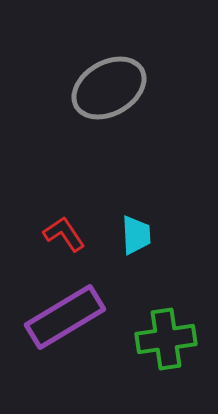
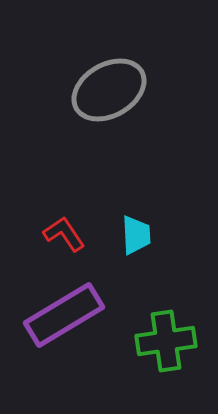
gray ellipse: moved 2 px down
purple rectangle: moved 1 px left, 2 px up
green cross: moved 2 px down
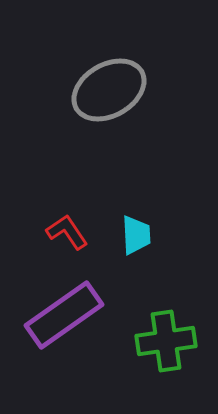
red L-shape: moved 3 px right, 2 px up
purple rectangle: rotated 4 degrees counterclockwise
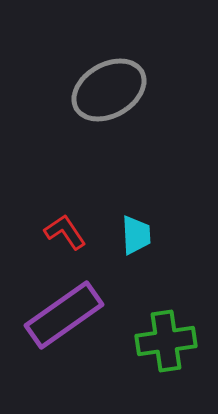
red L-shape: moved 2 px left
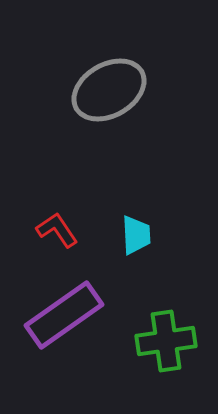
red L-shape: moved 8 px left, 2 px up
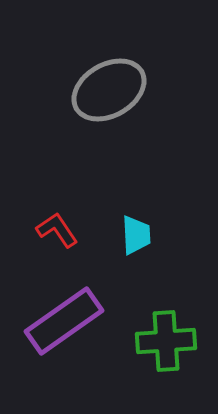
purple rectangle: moved 6 px down
green cross: rotated 4 degrees clockwise
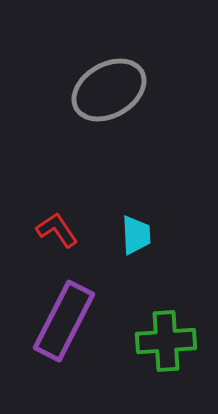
purple rectangle: rotated 28 degrees counterclockwise
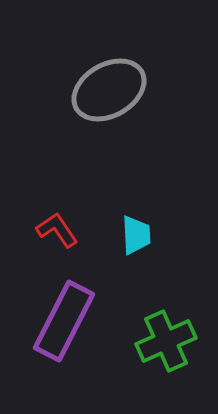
green cross: rotated 20 degrees counterclockwise
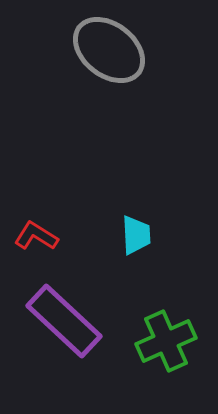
gray ellipse: moved 40 px up; rotated 68 degrees clockwise
red L-shape: moved 21 px left, 6 px down; rotated 24 degrees counterclockwise
purple rectangle: rotated 74 degrees counterclockwise
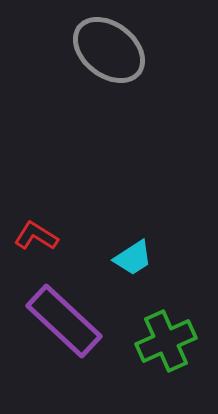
cyan trapezoid: moved 3 px left, 23 px down; rotated 60 degrees clockwise
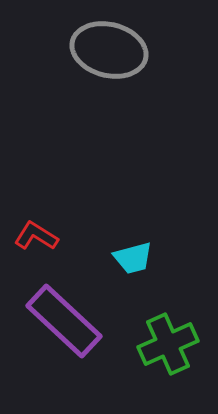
gray ellipse: rotated 24 degrees counterclockwise
cyan trapezoid: rotated 18 degrees clockwise
green cross: moved 2 px right, 3 px down
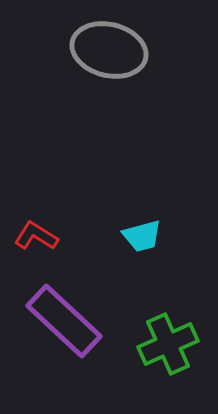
cyan trapezoid: moved 9 px right, 22 px up
